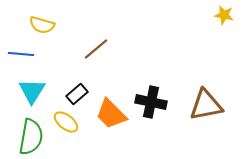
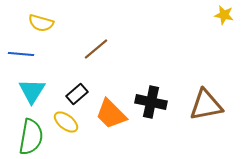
yellow semicircle: moved 1 px left, 2 px up
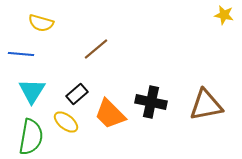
orange trapezoid: moved 1 px left
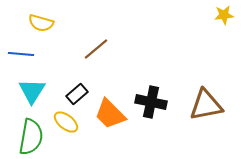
yellow star: rotated 18 degrees counterclockwise
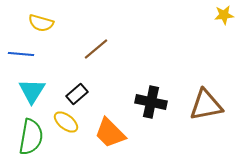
orange trapezoid: moved 19 px down
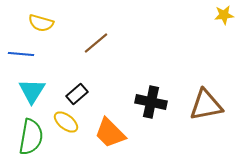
brown line: moved 6 px up
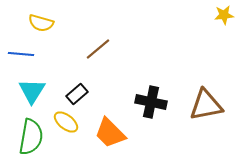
brown line: moved 2 px right, 6 px down
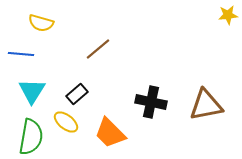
yellow star: moved 4 px right
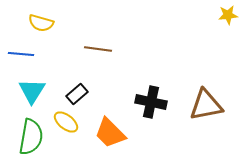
brown line: rotated 48 degrees clockwise
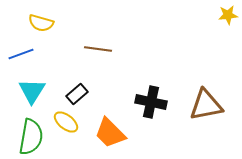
blue line: rotated 25 degrees counterclockwise
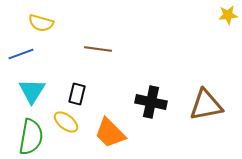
black rectangle: rotated 35 degrees counterclockwise
